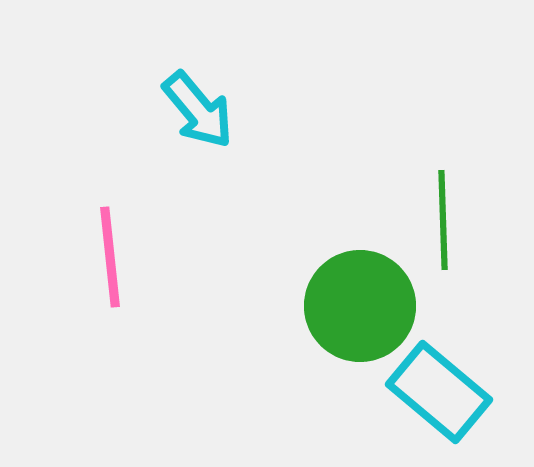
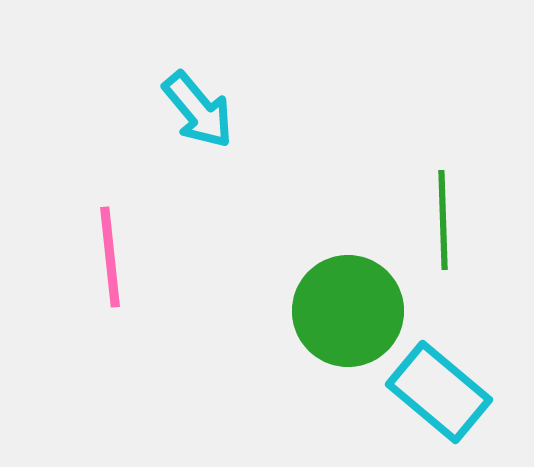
green circle: moved 12 px left, 5 px down
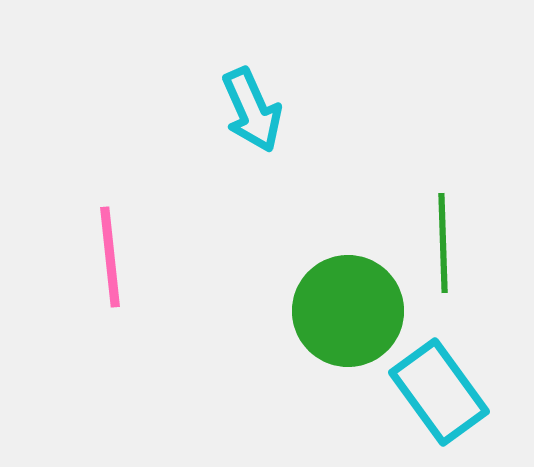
cyan arrow: moved 54 px right; rotated 16 degrees clockwise
green line: moved 23 px down
cyan rectangle: rotated 14 degrees clockwise
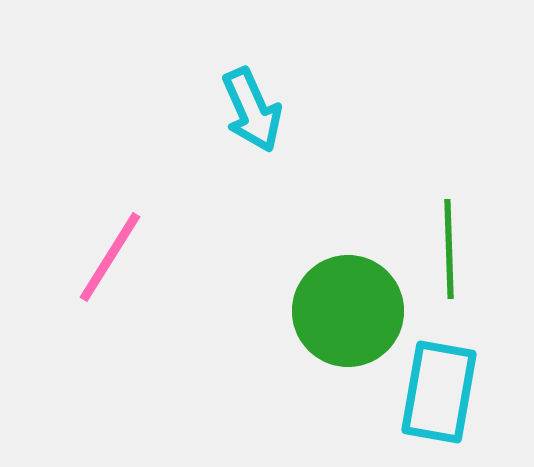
green line: moved 6 px right, 6 px down
pink line: rotated 38 degrees clockwise
cyan rectangle: rotated 46 degrees clockwise
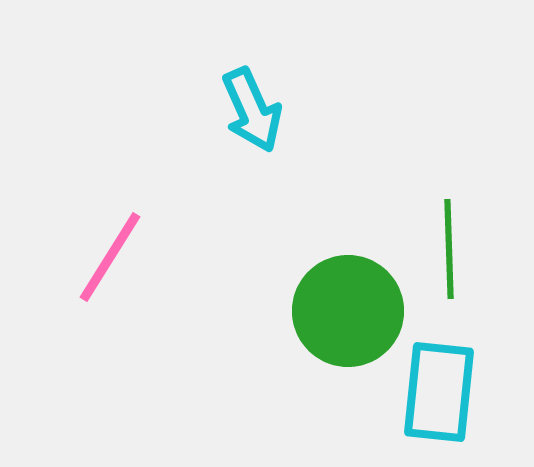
cyan rectangle: rotated 4 degrees counterclockwise
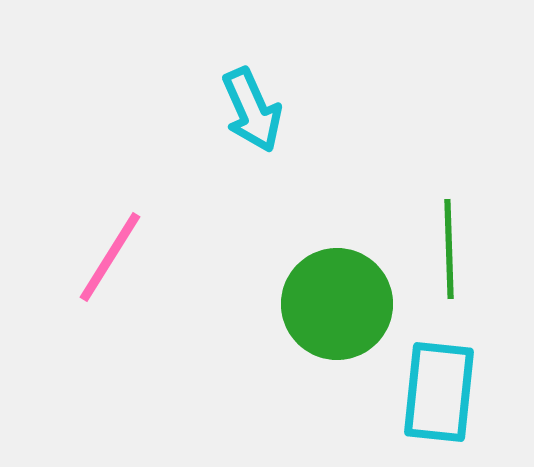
green circle: moved 11 px left, 7 px up
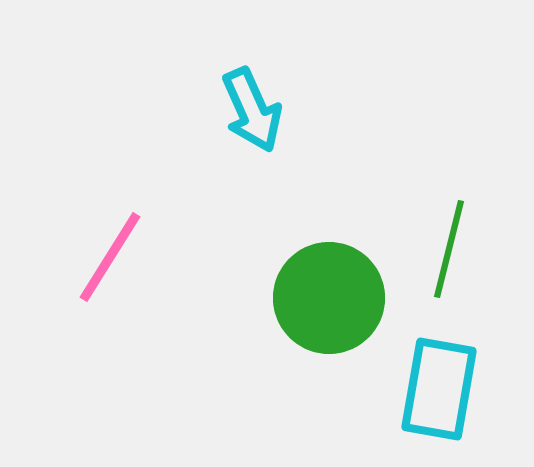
green line: rotated 16 degrees clockwise
green circle: moved 8 px left, 6 px up
cyan rectangle: moved 3 px up; rotated 4 degrees clockwise
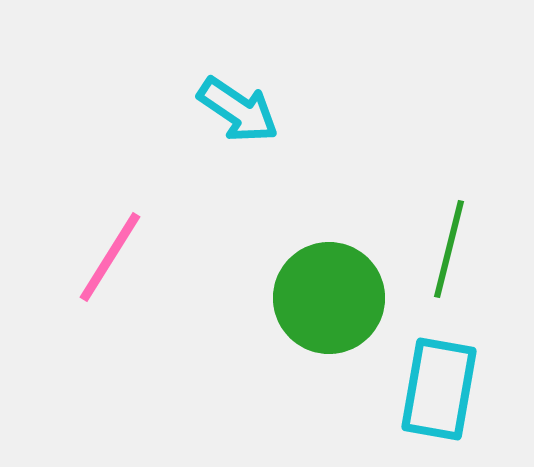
cyan arrow: moved 14 px left; rotated 32 degrees counterclockwise
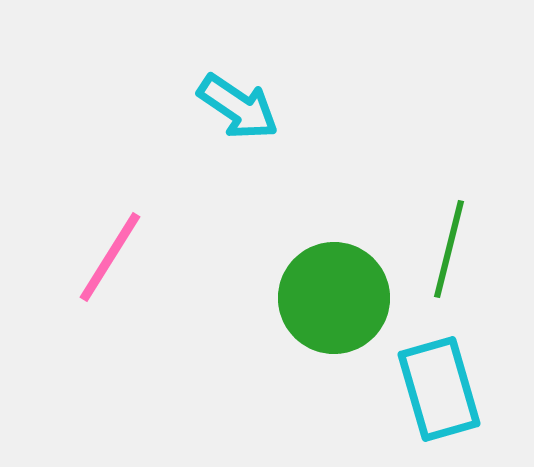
cyan arrow: moved 3 px up
green circle: moved 5 px right
cyan rectangle: rotated 26 degrees counterclockwise
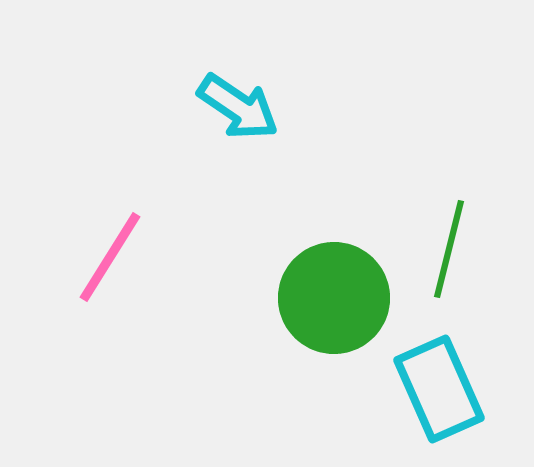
cyan rectangle: rotated 8 degrees counterclockwise
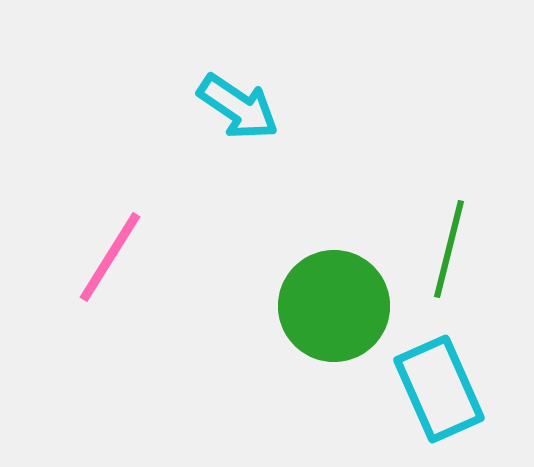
green circle: moved 8 px down
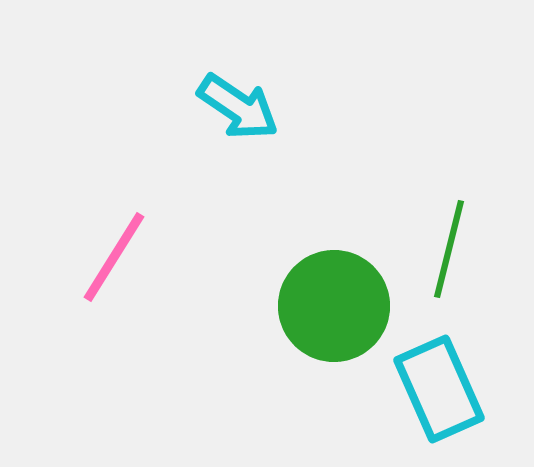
pink line: moved 4 px right
